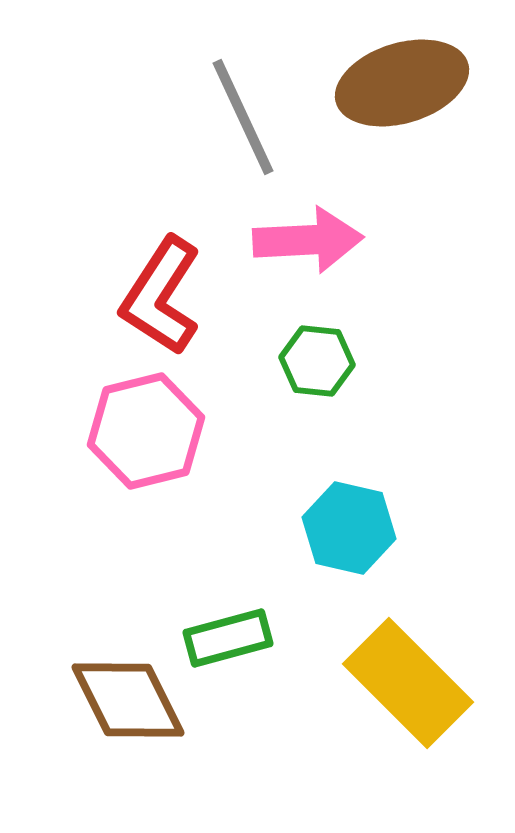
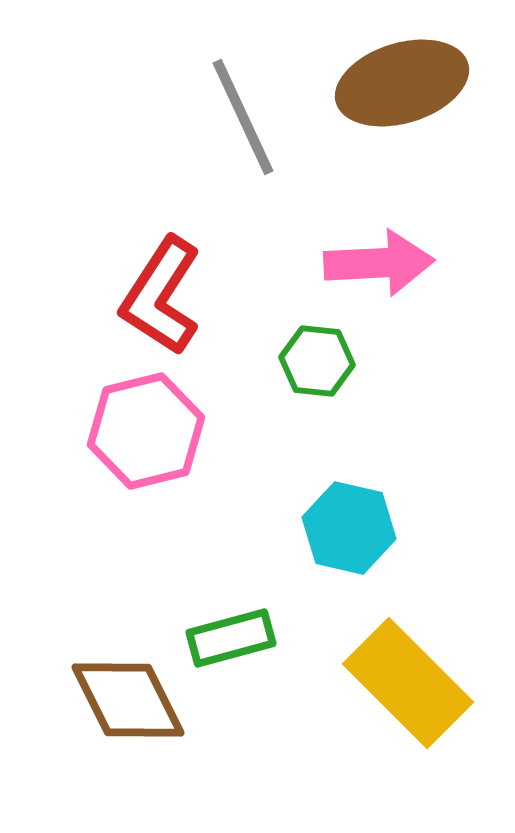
pink arrow: moved 71 px right, 23 px down
green rectangle: moved 3 px right
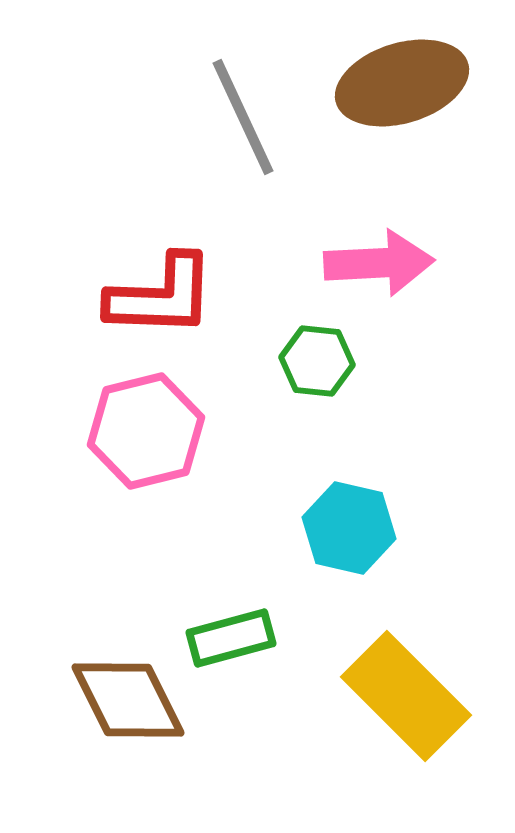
red L-shape: rotated 121 degrees counterclockwise
yellow rectangle: moved 2 px left, 13 px down
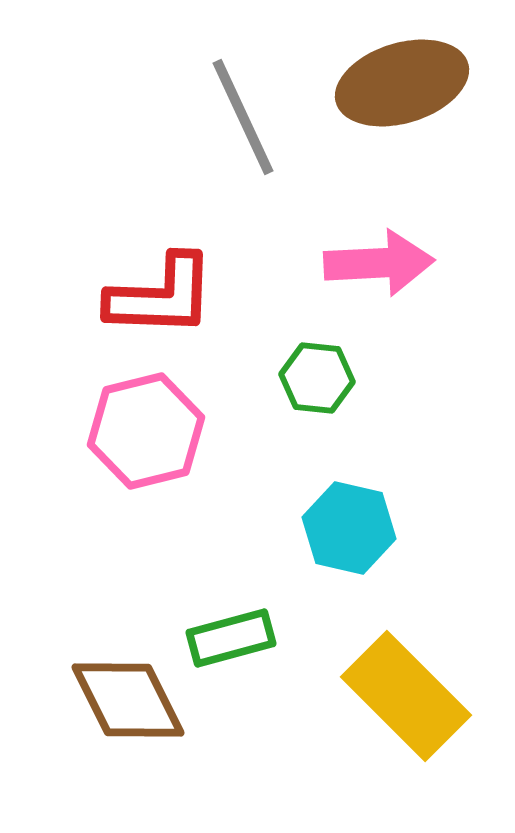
green hexagon: moved 17 px down
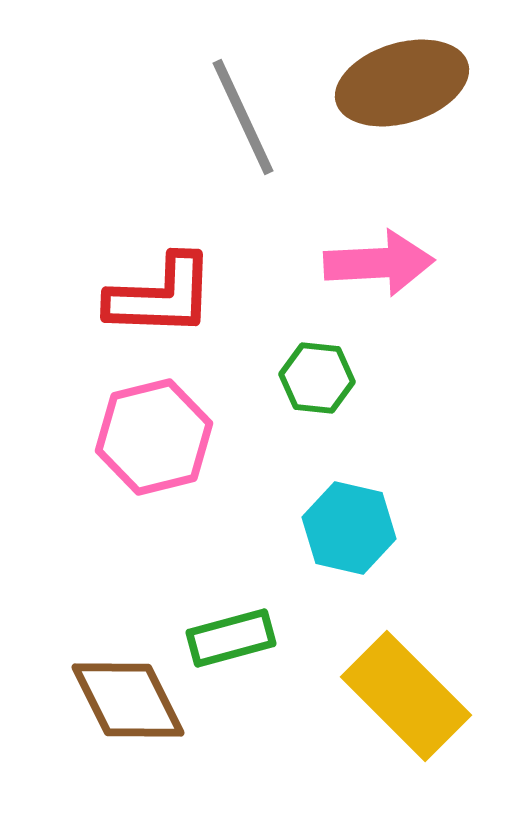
pink hexagon: moved 8 px right, 6 px down
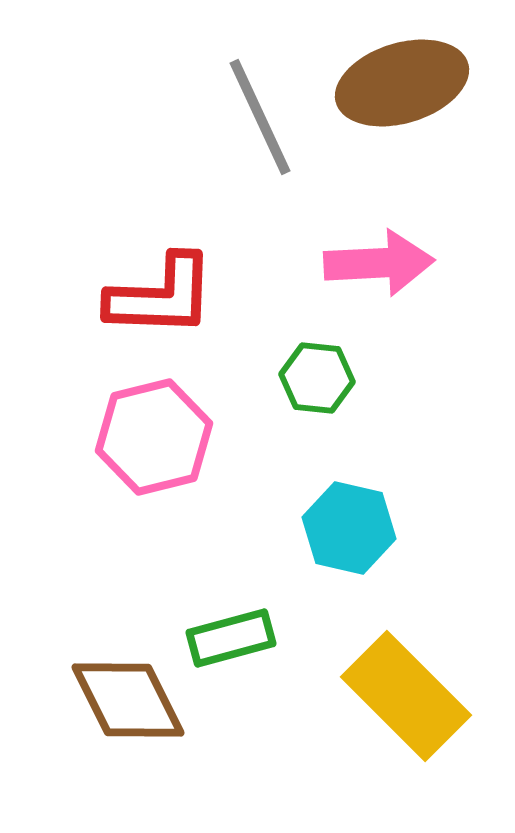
gray line: moved 17 px right
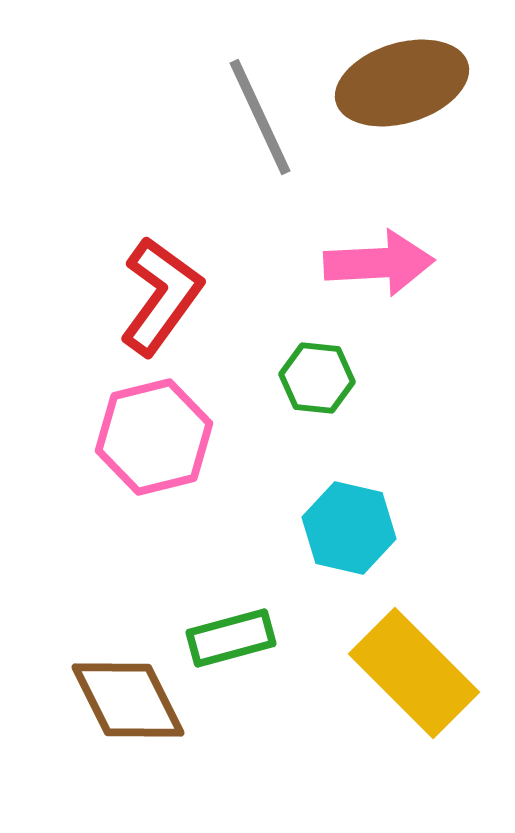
red L-shape: rotated 56 degrees counterclockwise
yellow rectangle: moved 8 px right, 23 px up
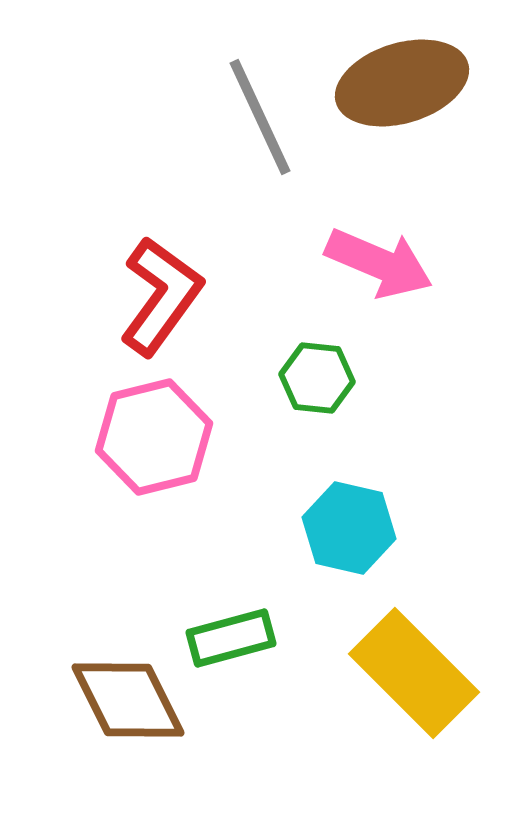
pink arrow: rotated 26 degrees clockwise
